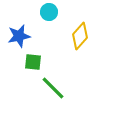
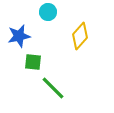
cyan circle: moved 1 px left
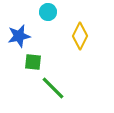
yellow diamond: rotated 16 degrees counterclockwise
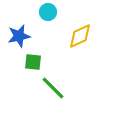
yellow diamond: rotated 40 degrees clockwise
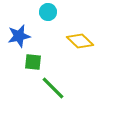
yellow diamond: moved 5 px down; rotated 68 degrees clockwise
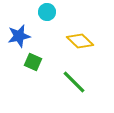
cyan circle: moved 1 px left
green square: rotated 18 degrees clockwise
green line: moved 21 px right, 6 px up
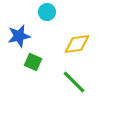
yellow diamond: moved 3 px left, 3 px down; rotated 52 degrees counterclockwise
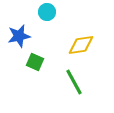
yellow diamond: moved 4 px right, 1 px down
green square: moved 2 px right
green line: rotated 16 degrees clockwise
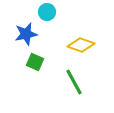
blue star: moved 7 px right, 2 px up
yellow diamond: rotated 28 degrees clockwise
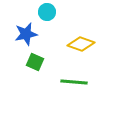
yellow diamond: moved 1 px up
green line: rotated 56 degrees counterclockwise
